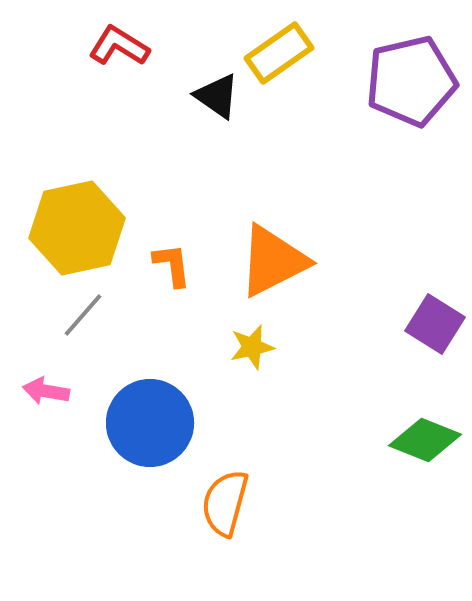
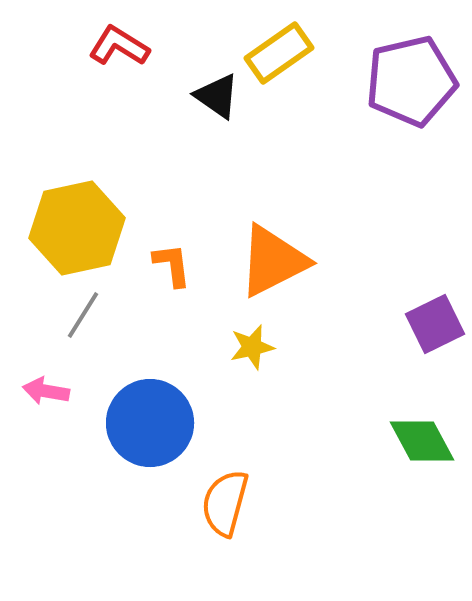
gray line: rotated 9 degrees counterclockwise
purple square: rotated 32 degrees clockwise
green diamond: moved 3 px left, 1 px down; rotated 40 degrees clockwise
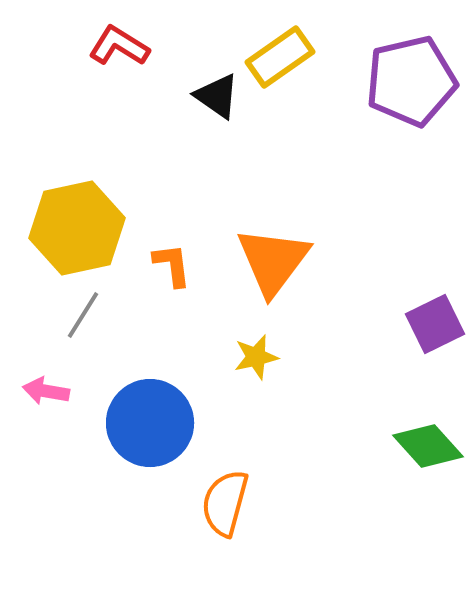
yellow rectangle: moved 1 px right, 4 px down
orange triangle: rotated 26 degrees counterclockwise
yellow star: moved 4 px right, 10 px down
green diamond: moved 6 px right, 5 px down; rotated 14 degrees counterclockwise
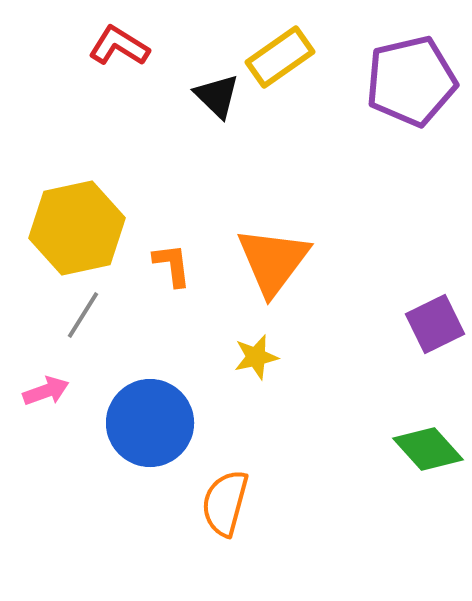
black triangle: rotated 9 degrees clockwise
pink arrow: rotated 150 degrees clockwise
green diamond: moved 3 px down
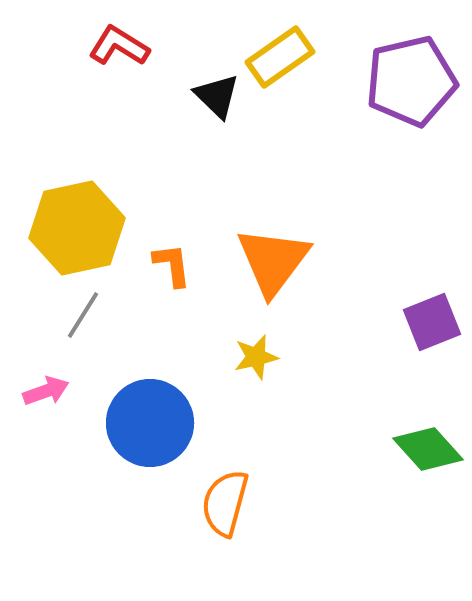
purple square: moved 3 px left, 2 px up; rotated 4 degrees clockwise
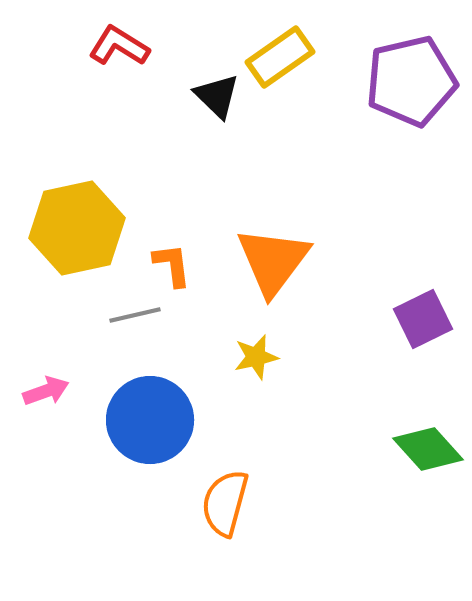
gray line: moved 52 px right; rotated 45 degrees clockwise
purple square: moved 9 px left, 3 px up; rotated 4 degrees counterclockwise
blue circle: moved 3 px up
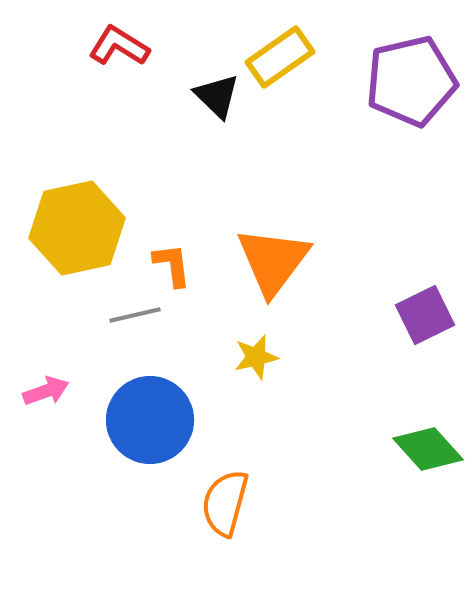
purple square: moved 2 px right, 4 px up
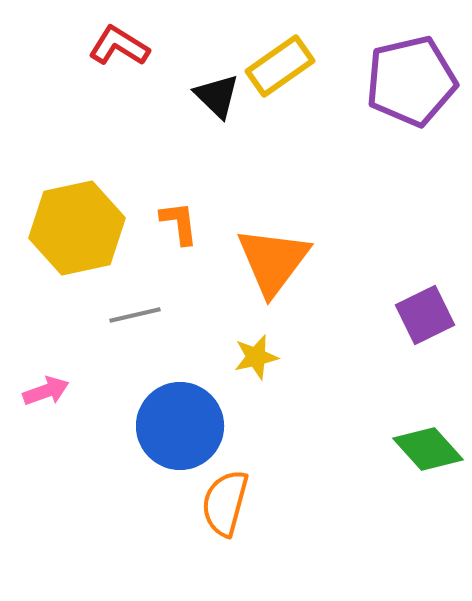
yellow rectangle: moved 9 px down
orange L-shape: moved 7 px right, 42 px up
blue circle: moved 30 px right, 6 px down
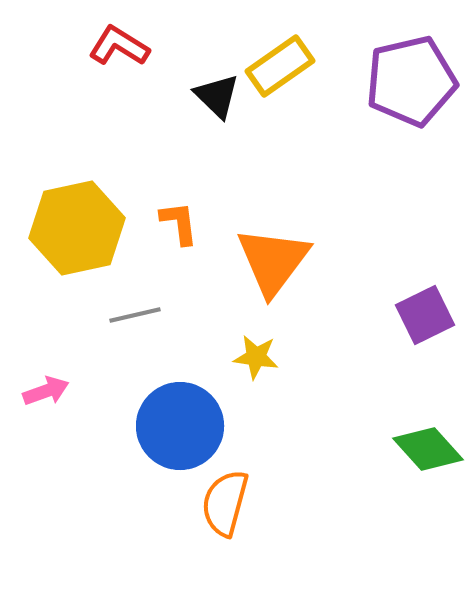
yellow star: rotated 21 degrees clockwise
